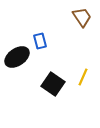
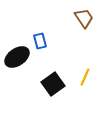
brown trapezoid: moved 2 px right, 1 px down
yellow line: moved 2 px right
black square: rotated 20 degrees clockwise
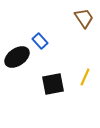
blue rectangle: rotated 28 degrees counterclockwise
black square: rotated 25 degrees clockwise
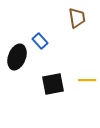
brown trapezoid: moved 7 px left; rotated 25 degrees clockwise
black ellipse: rotated 35 degrees counterclockwise
yellow line: moved 2 px right, 3 px down; rotated 66 degrees clockwise
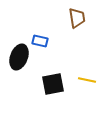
blue rectangle: rotated 35 degrees counterclockwise
black ellipse: moved 2 px right
yellow line: rotated 12 degrees clockwise
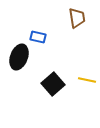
blue rectangle: moved 2 px left, 4 px up
black square: rotated 30 degrees counterclockwise
